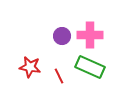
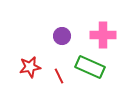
pink cross: moved 13 px right
red star: rotated 20 degrees counterclockwise
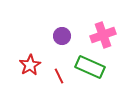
pink cross: rotated 20 degrees counterclockwise
red star: moved 2 px up; rotated 20 degrees counterclockwise
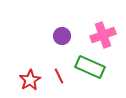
red star: moved 15 px down
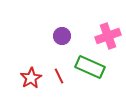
pink cross: moved 5 px right, 1 px down
red star: moved 1 px right, 2 px up
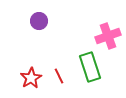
purple circle: moved 23 px left, 15 px up
green rectangle: rotated 48 degrees clockwise
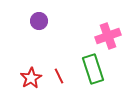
green rectangle: moved 3 px right, 2 px down
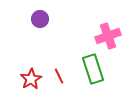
purple circle: moved 1 px right, 2 px up
red star: moved 1 px down
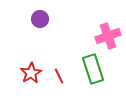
red star: moved 6 px up
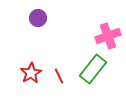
purple circle: moved 2 px left, 1 px up
green rectangle: rotated 56 degrees clockwise
